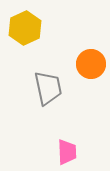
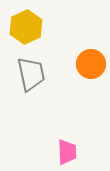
yellow hexagon: moved 1 px right, 1 px up
gray trapezoid: moved 17 px left, 14 px up
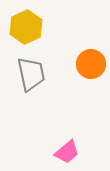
pink trapezoid: rotated 52 degrees clockwise
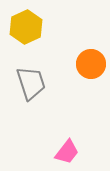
gray trapezoid: moved 9 px down; rotated 6 degrees counterclockwise
pink trapezoid: rotated 12 degrees counterclockwise
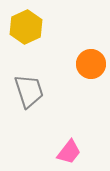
gray trapezoid: moved 2 px left, 8 px down
pink trapezoid: moved 2 px right
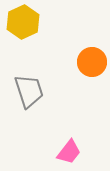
yellow hexagon: moved 3 px left, 5 px up
orange circle: moved 1 px right, 2 px up
